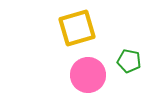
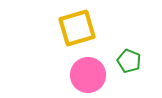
green pentagon: rotated 10 degrees clockwise
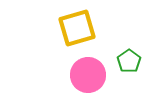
green pentagon: rotated 15 degrees clockwise
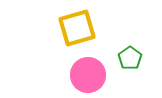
green pentagon: moved 1 px right, 3 px up
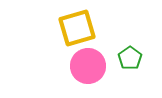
pink circle: moved 9 px up
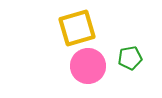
green pentagon: rotated 25 degrees clockwise
